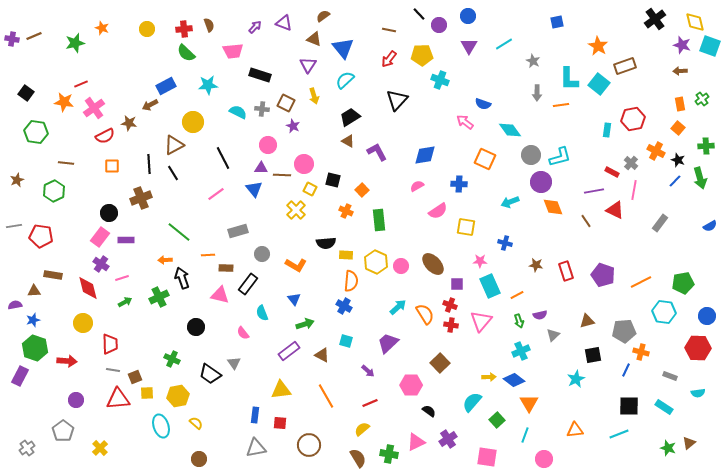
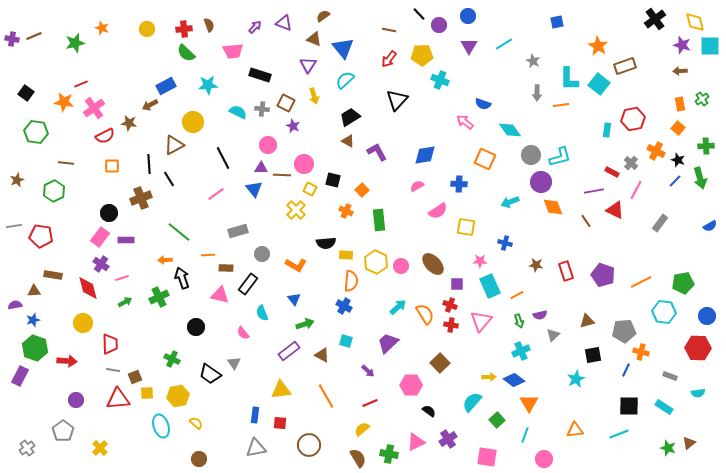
cyan square at (710, 46): rotated 20 degrees counterclockwise
black line at (173, 173): moved 4 px left, 6 px down
pink line at (634, 190): moved 2 px right; rotated 18 degrees clockwise
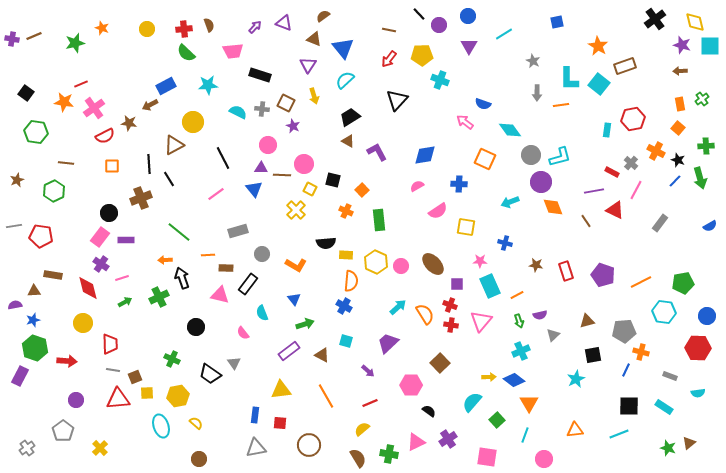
cyan line at (504, 44): moved 10 px up
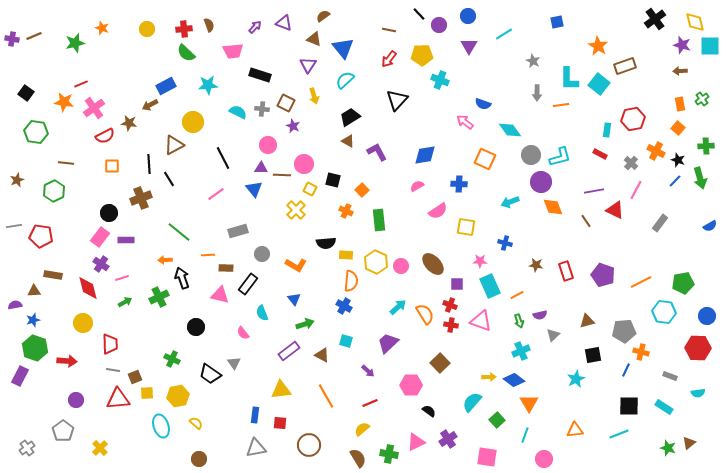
red rectangle at (612, 172): moved 12 px left, 18 px up
pink triangle at (481, 321): rotated 50 degrees counterclockwise
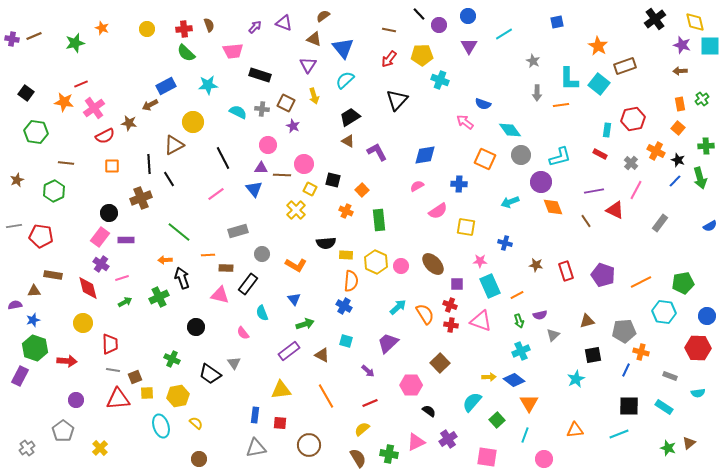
gray circle at (531, 155): moved 10 px left
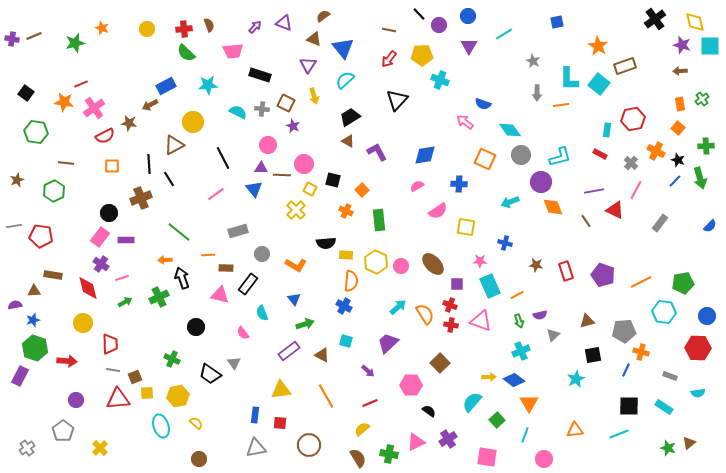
blue semicircle at (710, 226): rotated 16 degrees counterclockwise
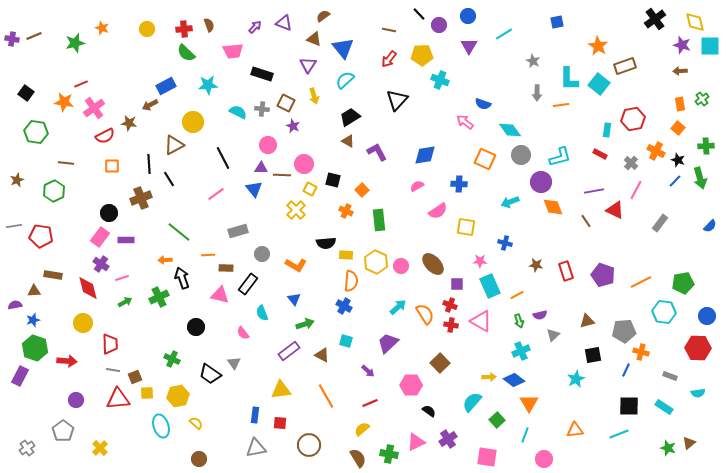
black rectangle at (260, 75): moved 2 px right, 1 px up
pink triangle at (481, 321): rotated 10 degrees clockwise
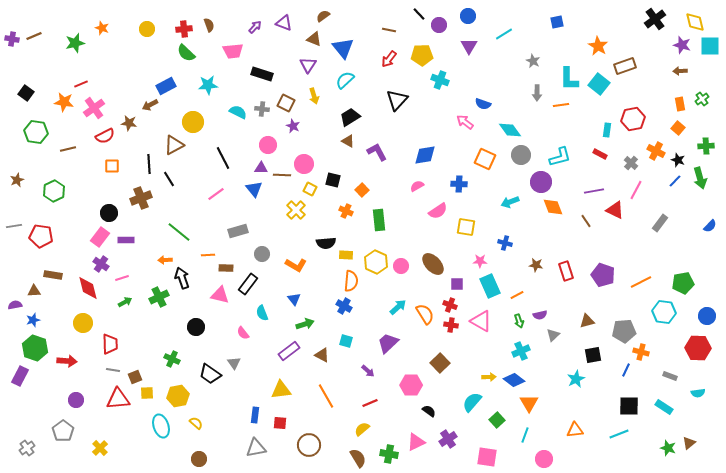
brown line at (66, 163): moved 2 px right, 14 px up; rotated 21 degrees counterclockwise
